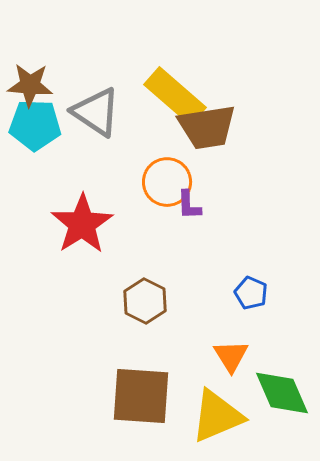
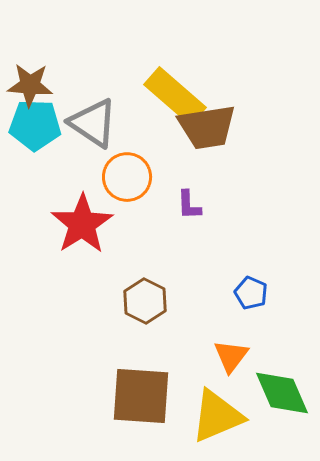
gray triangle: moved 3 px left, 11 px down
orange circle: moved 40 px left, 5 px up
orange triangle: rotated 9 degrees clockwise
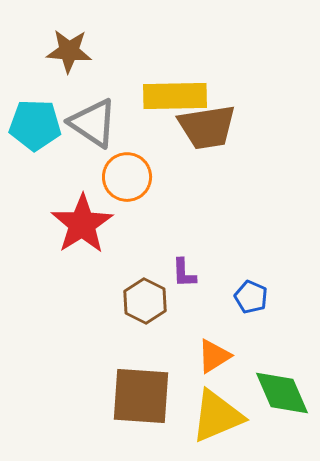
brown star: moved 39 px right, 34 px up
yellow rectangle: rotated 42 degrees counterclockwise
purple L-shape: moved 5 px left, 68 px down
blue pentagon: moved 4 px down
orange triangle: moved 17 px left; rotated 21 degrees clockwise
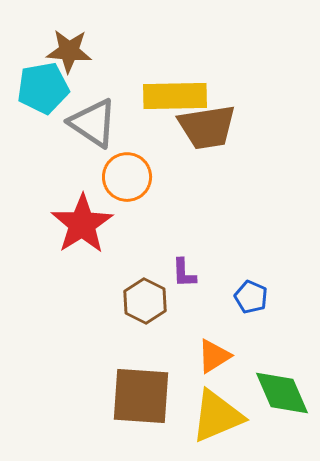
cyan pentagon: moved 8 px right, 37 px up; rotated 12 degrees counterclockwise
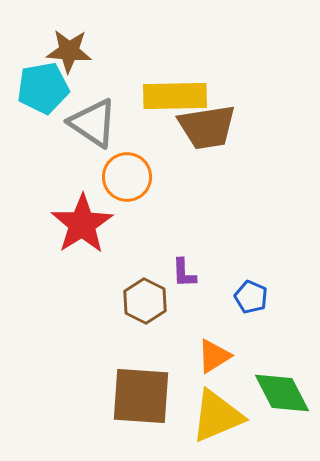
green diamond: rotated 4 degrees counterclockwise
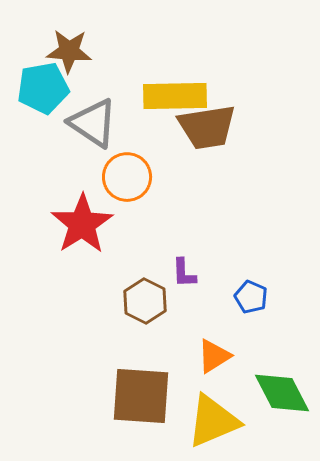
yellow triangle: moved 4 px left, 5 px down
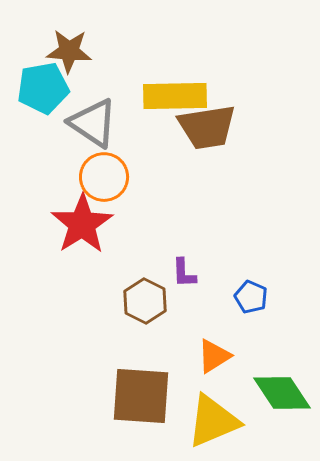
orange circle: moved 23 px left
green diamond: rotated 6 degrees counterclockwise
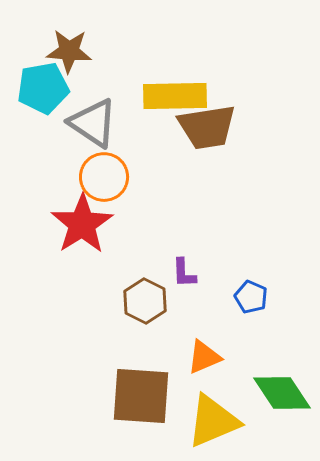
orange triangle: moved 10 px left, 1 px down; rotated 9 degrees clockwise
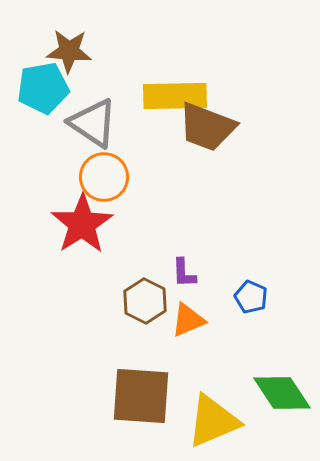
brown trapezoid: rotated 30 degrees clockwise
orange triangle: moved 16 px left, 37 px up
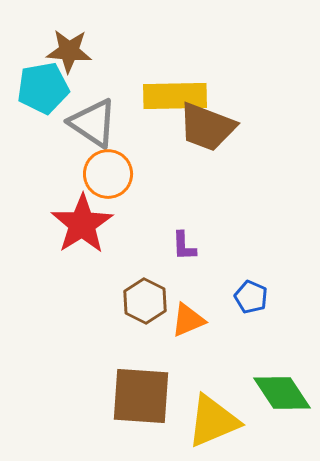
orange circle: moved 4 px right, 3 px up
purple L-shape: moved 27 px up
